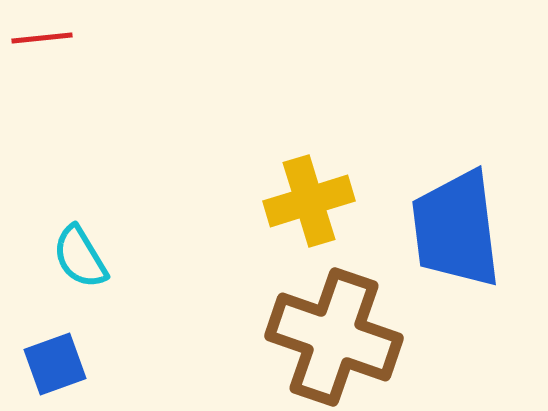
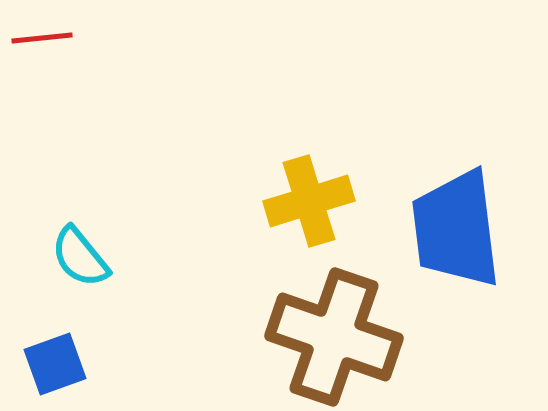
cyan semicircle: rotated 8 degrees counterclockwise
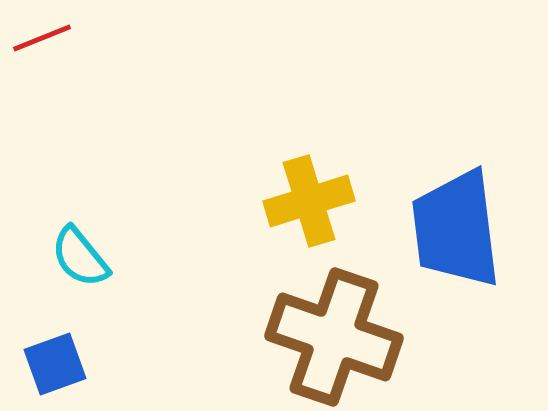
red line: rotated 16 degrees counterclockwise
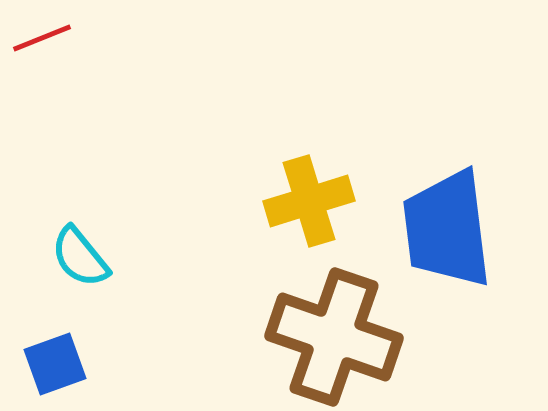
blue trapezoid: moved 9 px left
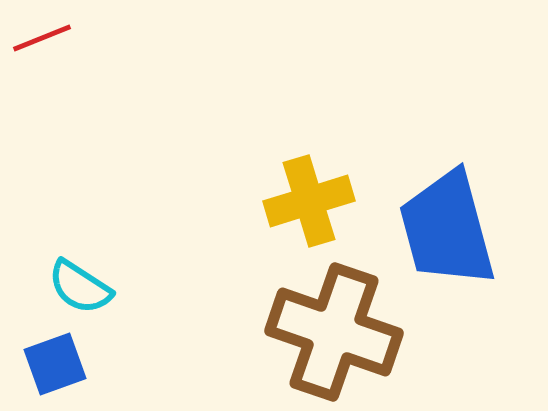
blue trapezoid: rotated 8 degrees counterclockwise
cyan semicircle: moved 30 px down; rotated 18 degrees counterclockwise
brown cross: moved 5 px up
